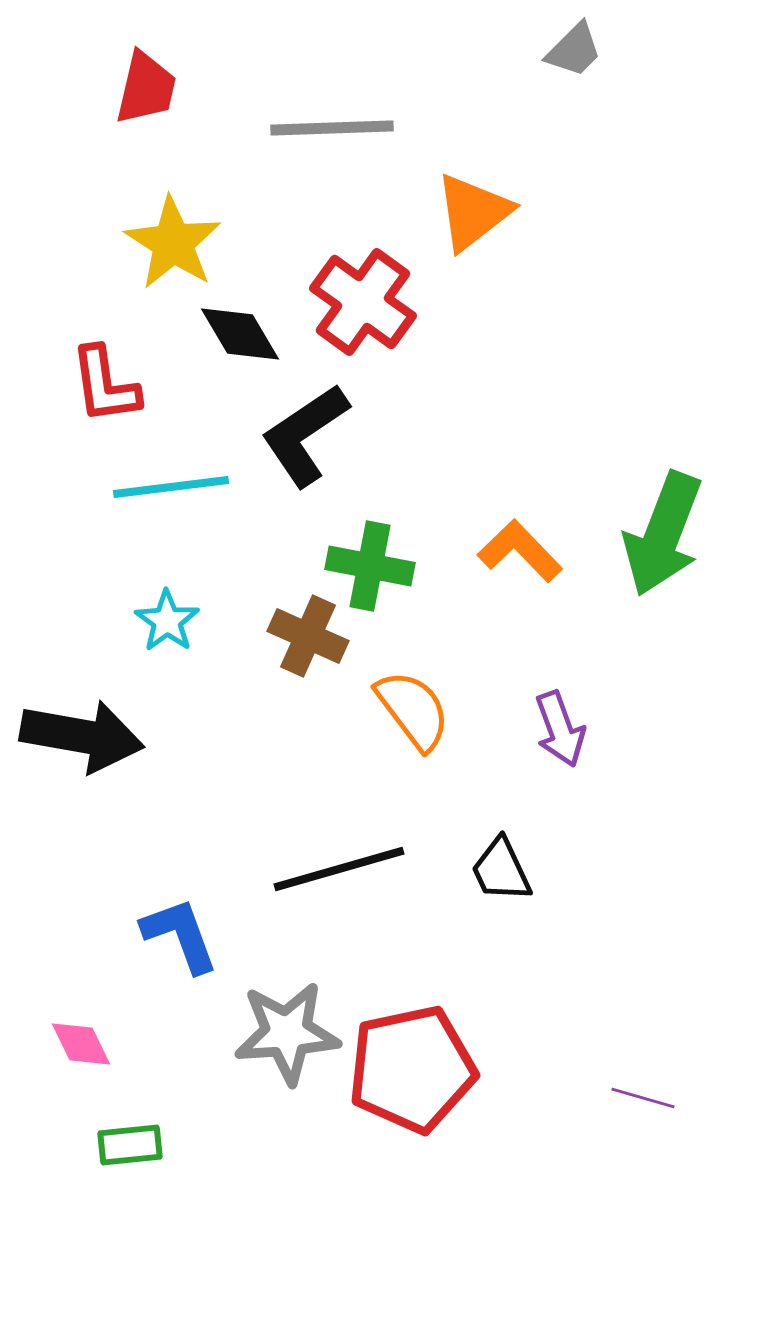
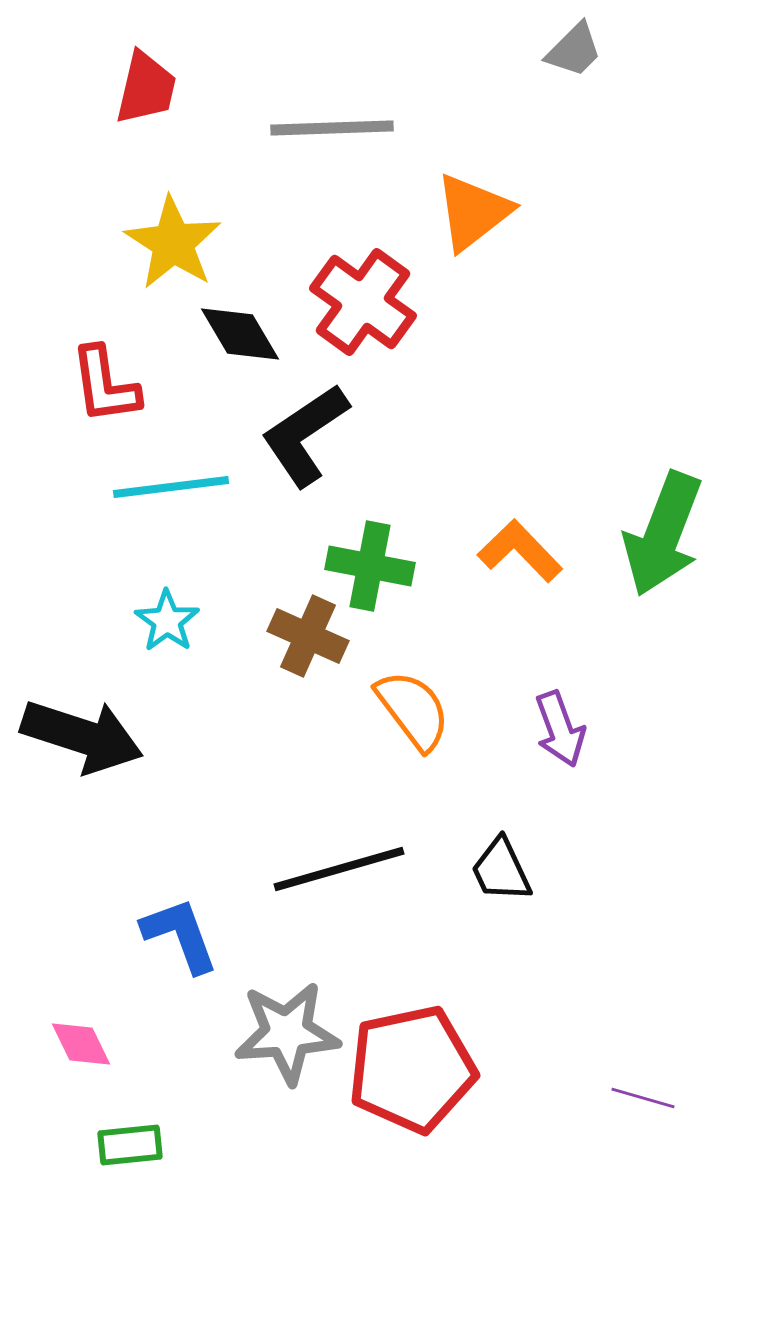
black arrow: rotated 8 degrees clockwise
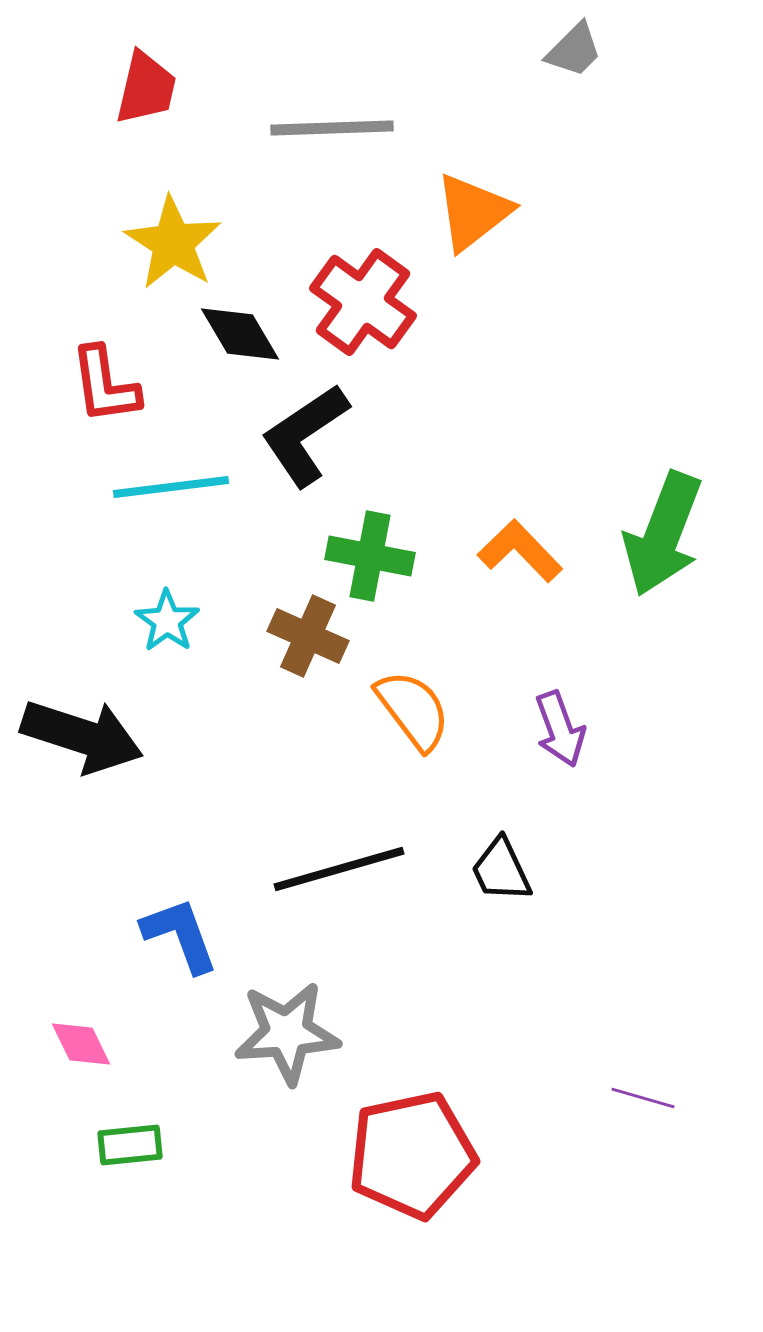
green cross: moved 10 px up
red pentagon: moved 86 px down
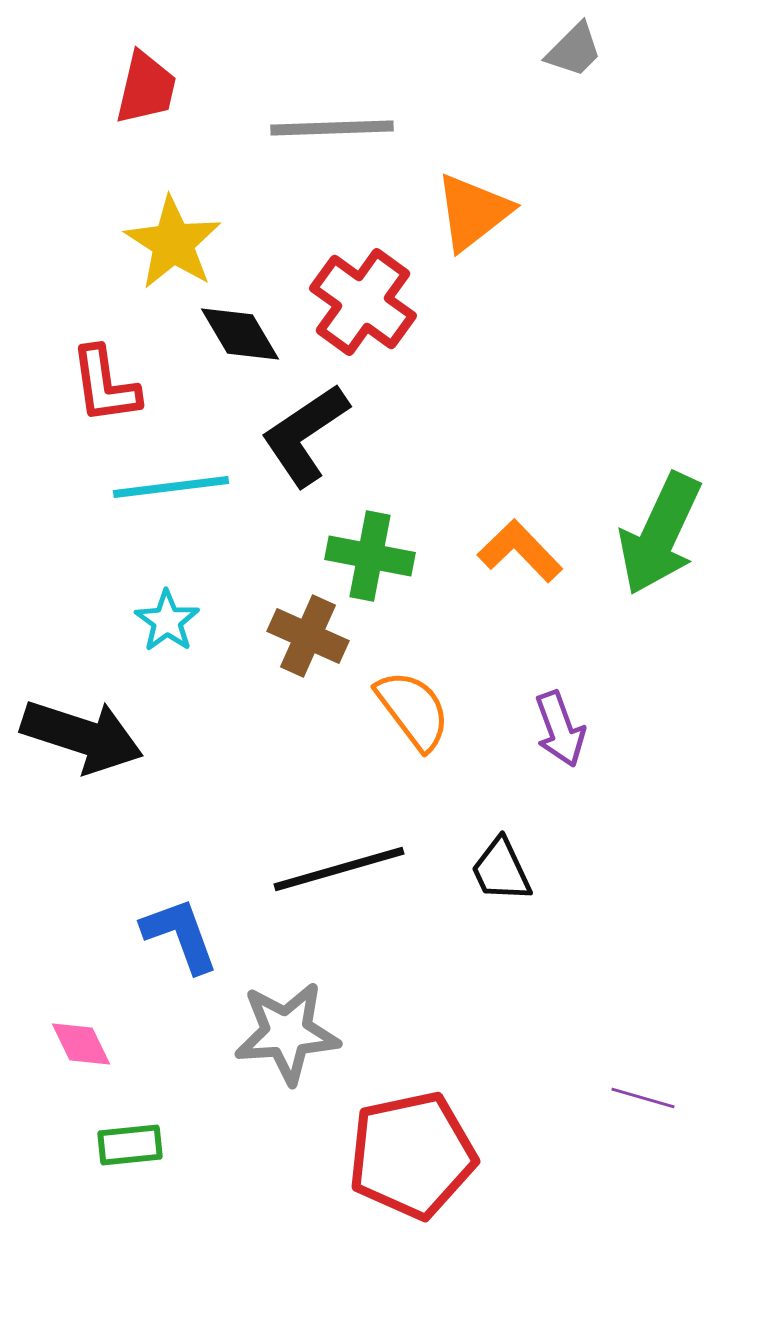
green arrow: moved 3 px left; rotated 4 degrees clockwise
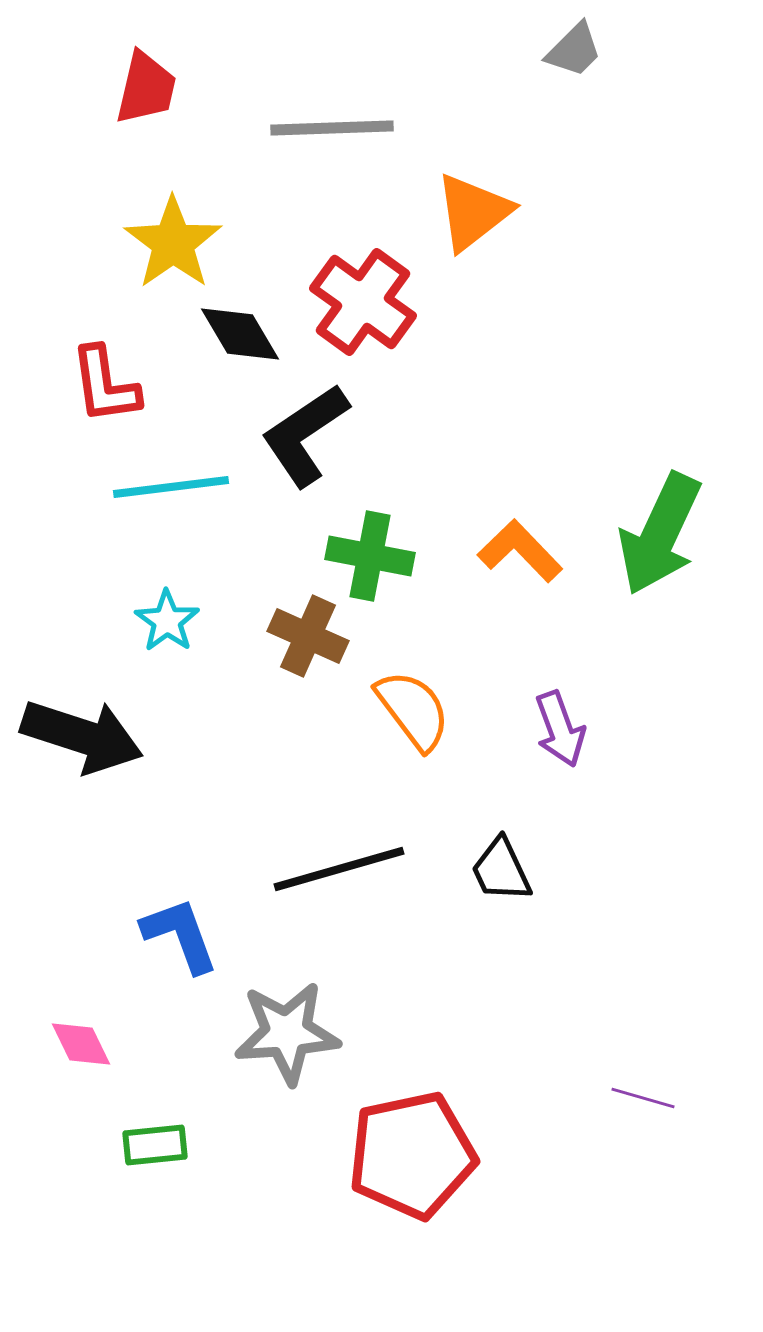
yellow star: rotated 4 degrees clockwise
green rectangle: moved 25 px right
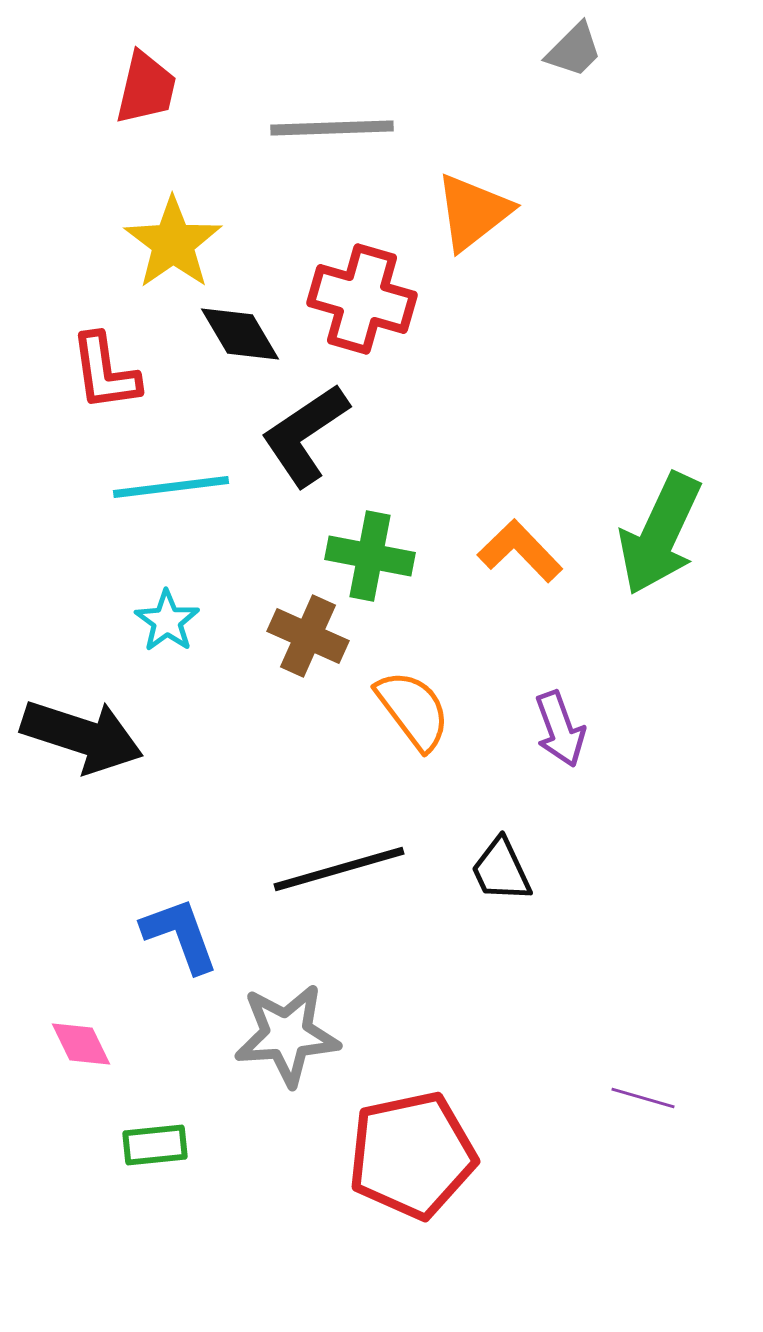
red cross: moved 1 px left, 3 px up; rotated 20 degrees counterclockwise
red L-shape: moved 13 px up
gray star: moved 2 px down
